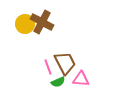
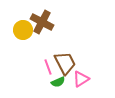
yellow circle: moved 2 px left, 6 px down
pink triangle: rotated 36 degrees counterclockwise
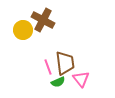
brown cross: moved 1 px right, 2 px up
brown trapezoid: rotated 20 degrees clockwise
pink triangle: rotated 36 degrees counterclockwise
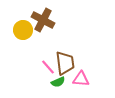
pink line: rotated 21 degrees counterclockwise
pink triangle: rotated 48 degrees counterclockwise
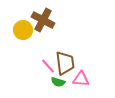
pink line: moved 1 px up
green semicircle: rotated 40 degrees clockwise
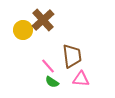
brown cross: rotated 20 degrees clockwise
brown trapezoid: moved 7 px right, 7 px up
green semicircle: moved 6 px left; rotated 16 degrees clockwise
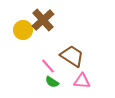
brown trapezoid: rotated 50 degrees counterclockwise
pink triangle: moved 1 px right, 2 px down
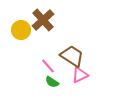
yellow circle: moved 2 px left
pink triangle: moved 2 px left, 6 px up; rotated 30 degrees counterclockwise
